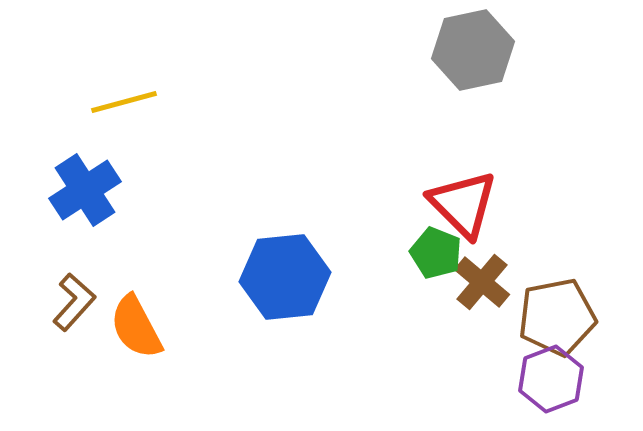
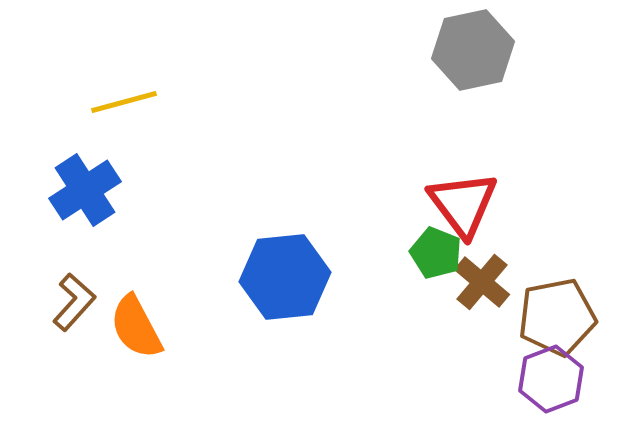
red triangle: rotated 8 degrees clockwise
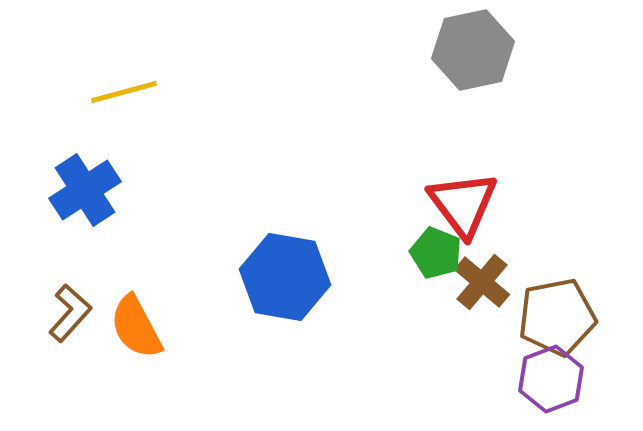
yellow line: moved 10 px up
blue hexagon: rotated 16 degrees clockwise
brown L-shape: moved 4 px left, 11 px down
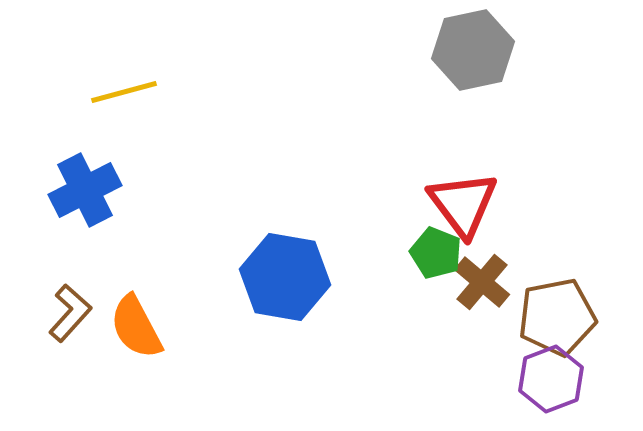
blue cross: rotated 6 degrees clockwise
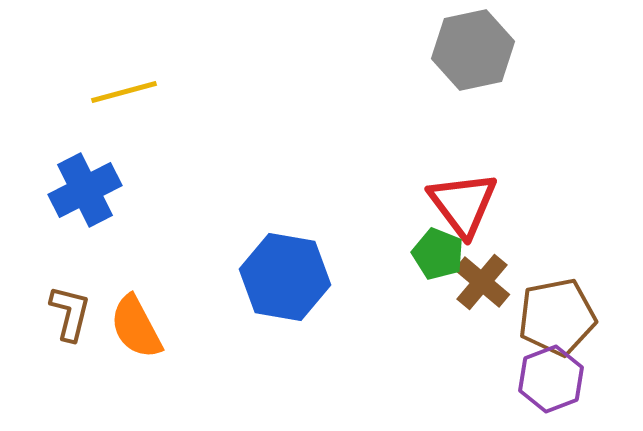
green pentagon: moved 2 px right, 1 px down
brown L-shape: rotated 28 degrees counterclockwise
